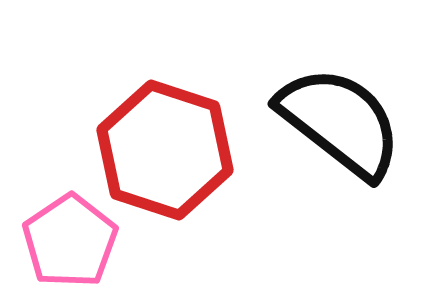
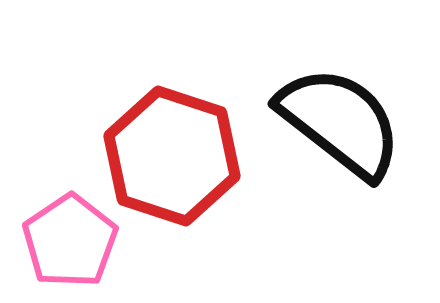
red hexagon: moved 7 px right, 6 px down
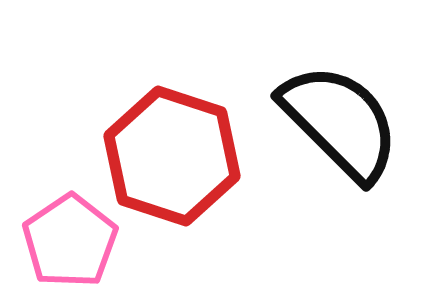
black semicircle: rotated 7 degrees clockwise
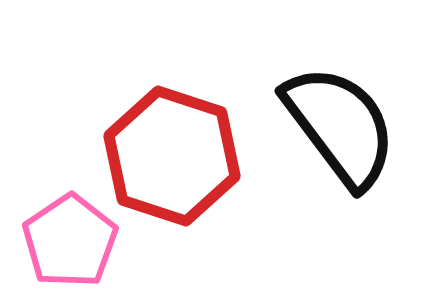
black semicircle: moved 4 px down; rotated 8 degrees clockwise
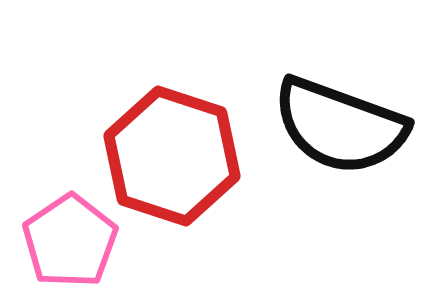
black semicircle: rotated 147 degrees clockwise
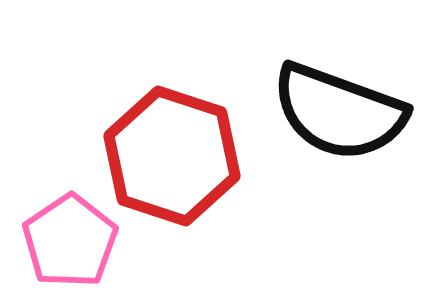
black semicircle: moved 1 px left, 14 px up
